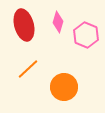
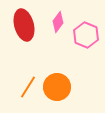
pink diamond: rotated 20 degrees clockwise
orange line: moved 18 px down; rotated 15 degrees counterclockwise
orange circle: moved 7 px left
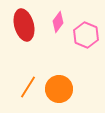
orange circle: moved 2 px right, 2 px down
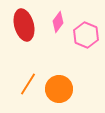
orange line: moved 3 px up
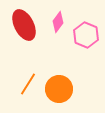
red ellipse: rotated 12 degrees counterclockwise
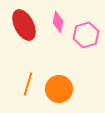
pink diamond: rotated 25 degrees counterclockwise
pink hexagon: rotated 20 degrees clockwise
orange line: rotated 15 degrees counterclockwise
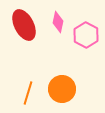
pink hexagon: rotated 15 degrees counterclockwise
orange line: moved 9 px down
orange circle: moved 3 px right
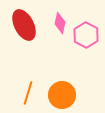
pink diamond: moved 2 px right, 1 px down
orange circle: moved 6 px down
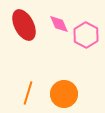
pink diamond: moved 1 px left, 1 px down; rotated 35 degrees counterclockwise
orange circle: moved 2 px right, 1 px up
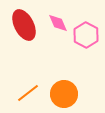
pink diamond: moved 1 px left, 1 px up
orange line: rotated 35 degrees clockwise
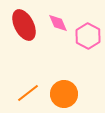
pink hexagon: moved 2 px right, 1 px down
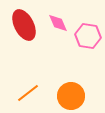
pink hexagon: rotated 20 degrees counterclockwise
orange circle: moved 7 px right, 2 px down
